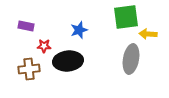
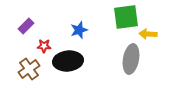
purple rectangle: rotated 56 degrees counterclockwise
brown cross: rotated 30 degrees counterclockwise
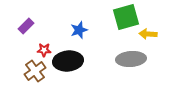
green square: rotated 8 degrees counterclockwise
red star: moved 4 px down
gray ellipse: rotated 76 degrees clockwise
brown cross: moved 6 px right, 2 px down
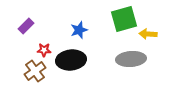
green square: moved 2 px left, 2 px down
black ellipse: moved 3 px right, 1 px up
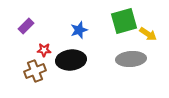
green square: moved 2 px down
yellow arrow: rotated 150 degrees counterclockwise
brown cross: rotated 15 degrees clockwise
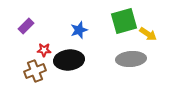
black ellipse: moved 2 px left
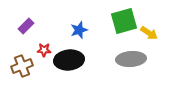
yellow arrow: moved 1 px right, 1 px up
brown cross: moved 13 px left, 5 px up
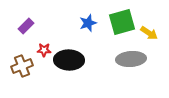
green square: moved 2 px left, 1 px down
blue star: moved 9 px right, 7 px up
black ellipse: rotated 8 degrees clockwise
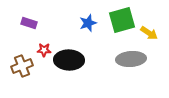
green square: moved 2 px up
purple rectangle: moved 3 px right, 3 px up; rotated 63 degrees clockwise
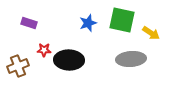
green square: rotated 28 degrees clockwise
yellow arrow: moved 2 px right
brown cross: moved 4 px left
